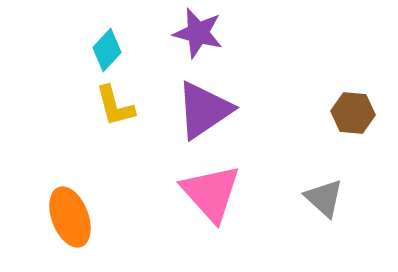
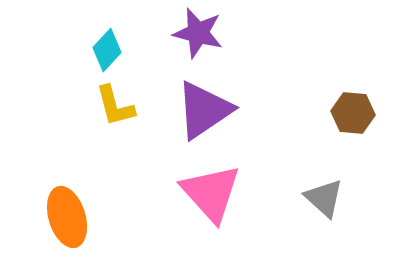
orange ellipse: moved 3 px left; rotated 4 degrees clockwise
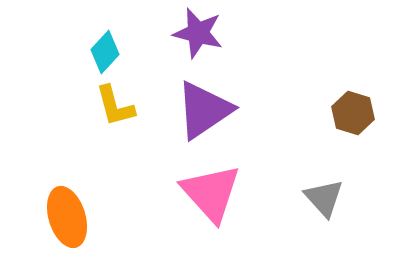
cyan diamond: moved 2 px left, 2 px down
brown hexagon: rotated 12 degrees clockwise
gray triangle: rotated 6 degrees clockwise
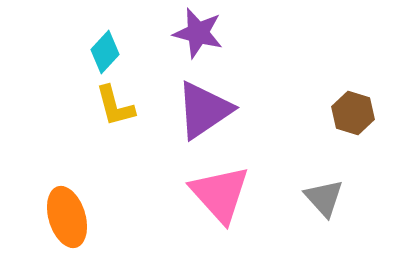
pink triangle: moved 9 px right, 1 px down
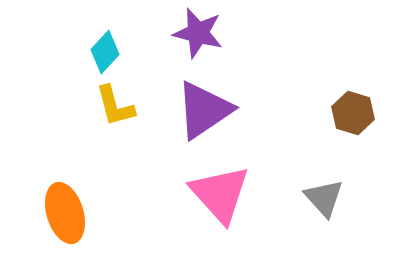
orange ellipse: moved 2 px left, 4 px up
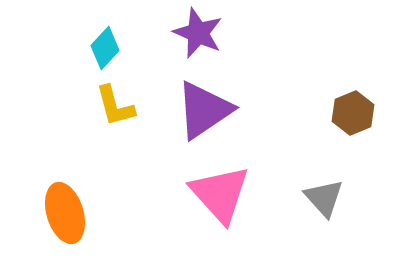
purple star: rotated 9 degrees clockwise
cyan diamond: moved 4 px up
brown hexagon: rotated 21 degrees clockwise
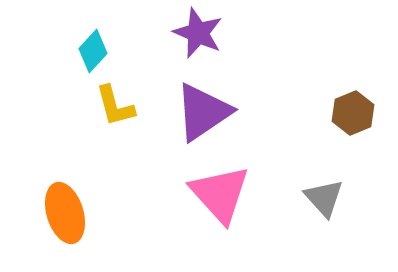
cyan diamond: moved 12 px left, 3 px down
purple triangle: moved 1 px left, 2 px down
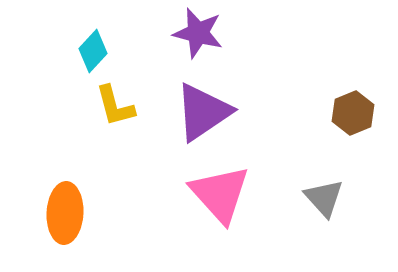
purple star: rotated 9 degrees counterclockwise
orange ellipse: rotated 20 degrees clockwise
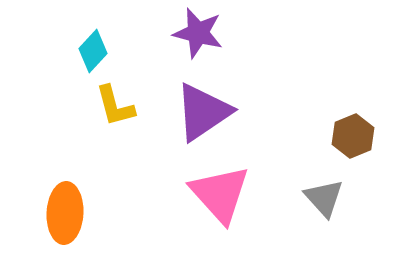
brown hexagon: moved 23 px down
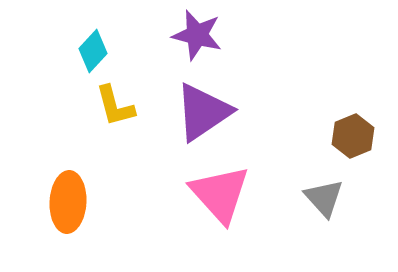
purple star: moved 1 px left, 2 px down
orange ellipse: moved 3 px right, 11 px up
